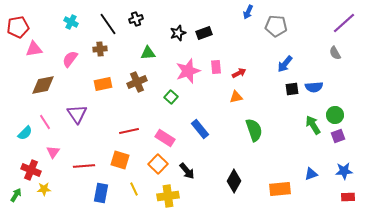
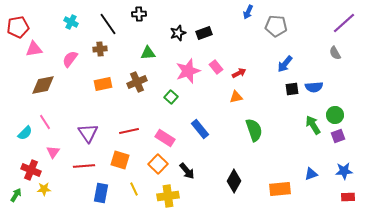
black cross at (136, 19): moved 3 px right, 5 px up; rotated 16 degrees clockwise
pink rectangle at (216, 67): rotated 32 degrees counterclockwise
purple triangle at (77, 114): moved 11 px right, 19 px down
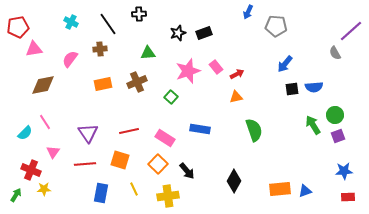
purple line at (344, 23): moved 7 px right, 8 px down
red arrow at (239, 73): moved 2 px left, 1 px down
blue rectangle at (200, 129): rotated 42 degrees counterclockwise
red line at (84, 166): moved 1 px right, 2 px up
blue triangle at (311, 174): moved 6 px left, 17 px down
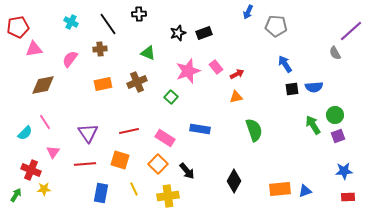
green triangle at (148, 53): rotated 28 degrees clockwise
blue arrow at (285, 64): rotated 108 degrees clockwise
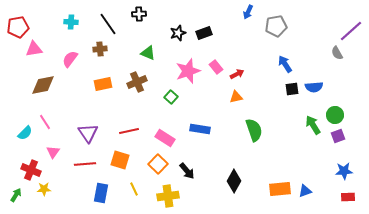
cyan cross at (71, 22): rotated 24 degrees counterclockwise
gray pentagon at (276, 26): rotated 15 degrees counterclockwise
gray semicircle at (335, 53): moved 2 px right
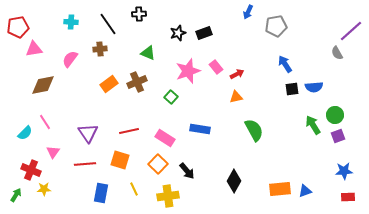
orange rectangle at (103, 84): moved 6 px right; rotated 24 degrees counterclockwise
green semicircle at (254, 130): rotated 10 degrees counterclockwise
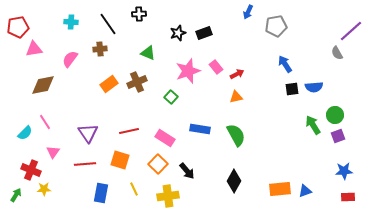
green semicircle at (254, 130): moved 18 px left, 5 px down
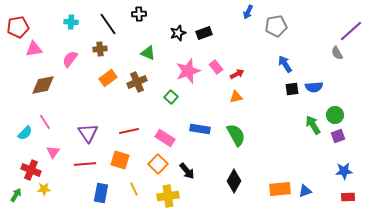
orange rectangle at (109, 84): moved 1 px left, 6 px up
